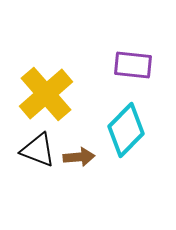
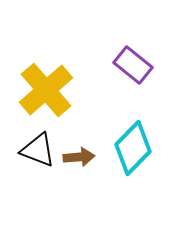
purple rectangle: rotated 33 degrees clockwise
yellow cross: moved 4 px up
cyan diamond: moved 7 px right, 18 px down
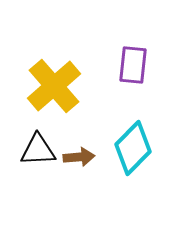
purple rectangle: rotated 57 degrees clockwise
yellow cross: moved 8 px right, 4 px up
black triangle: rotated 24 degrees counterclockwise
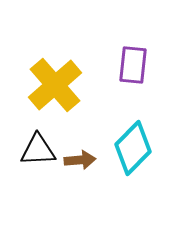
yellow cross: moved 1 px right, 1 px up
brown arrow: moved 1 px right, 3 px down
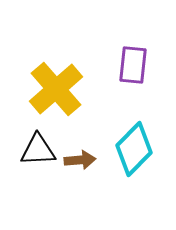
yellow cross: moved 1 px right, 4 px down
cyan diamond: moved 1 px right, 1 px down
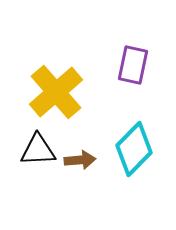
purple rectangle: rotated 6 degrees clockwise
yellow cross: moved 3 px down
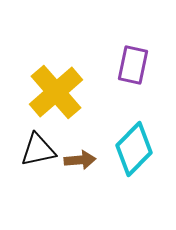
black triangle: rotated 9 degrees counterclockwise
